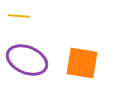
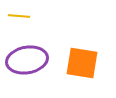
purple ellipse: rotated 33 degrees counterclockwise
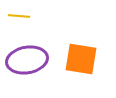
orange square: moved 1 px left, 4 px up
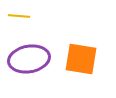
purple ellipse: moved 2 px right, 1 px up
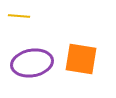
purple ellipse: moved 3 px right, 4 px down
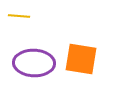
purple ellipse: moved 2 px right; rotated 12 degrees clockwise
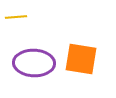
yellow line: moved 3 px left, 1 px down; rotated 10 degrees counterclockwise
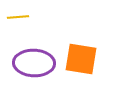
yellow line: moved 2 px right
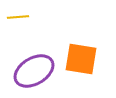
purple ellipse: moved 8 px down; rotated 33 degrees counterclockwise
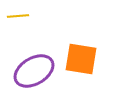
yellow line: moved 1 px up
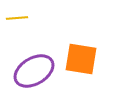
yellow line: moved 1 px left, 2 px down
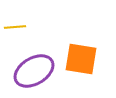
yellow line: moved 2 px left, 9 px down
